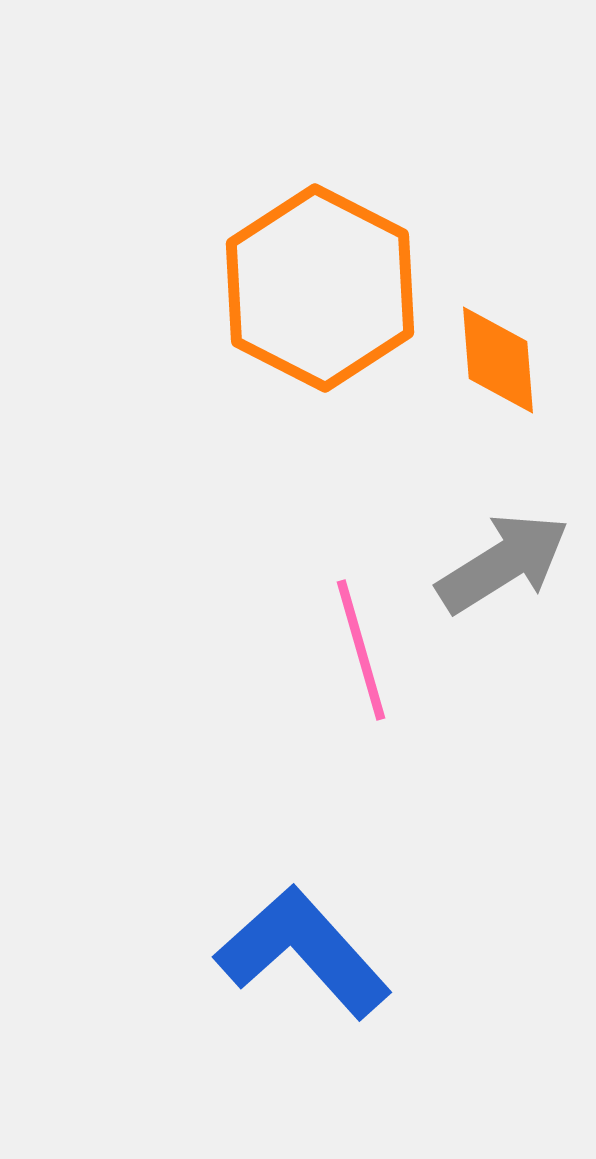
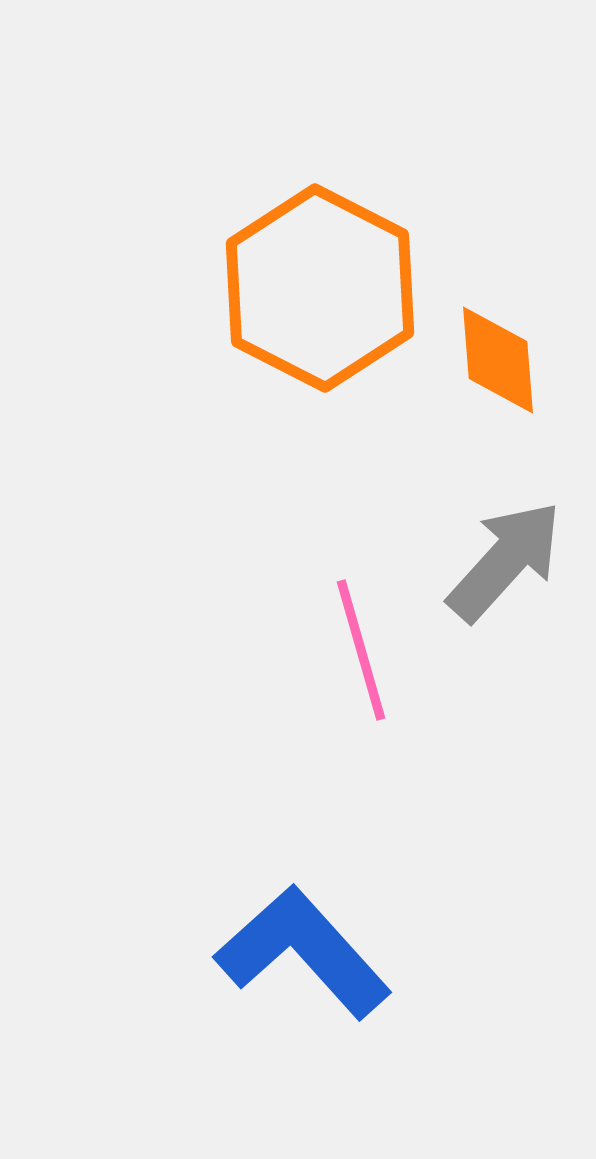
gray arrow: moved 2 px right, 2 px up; rotated 16 degrees counterclockwise
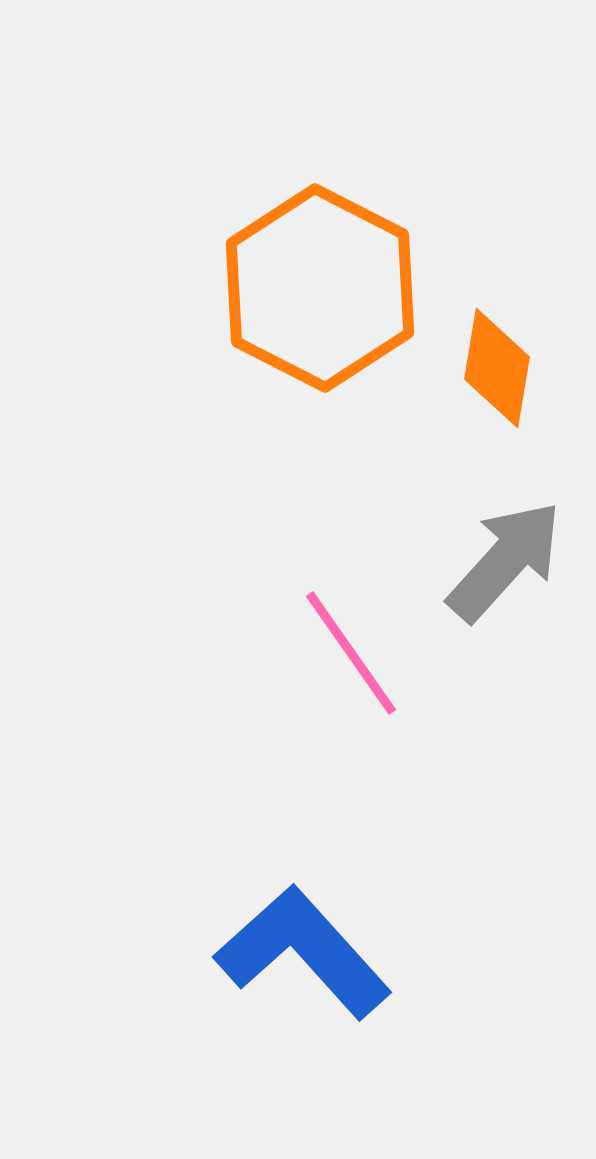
orange diamond: moved 1 px left, 8 px down; rotated 14 degrees clockwise
pink line: moved 10 px left, 3 px down; rotated 19 degrees counterclockwise
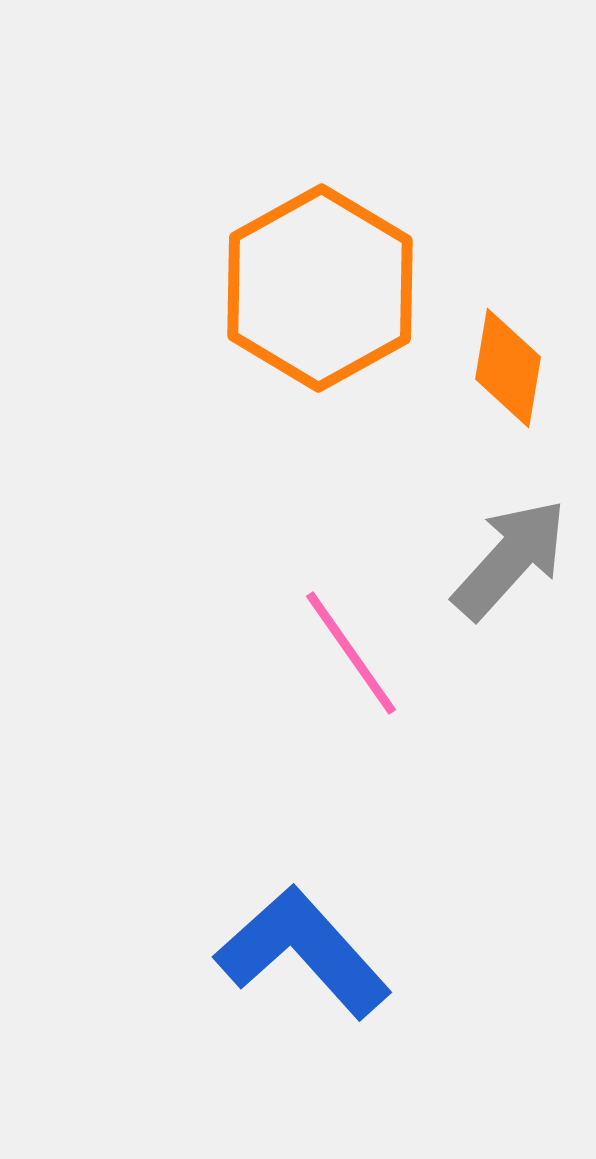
orange hexagon: rotated 4 degrees clockwise
orange diamond: moved 11 px right
gray arrow: moved 5 px right, 2 px up
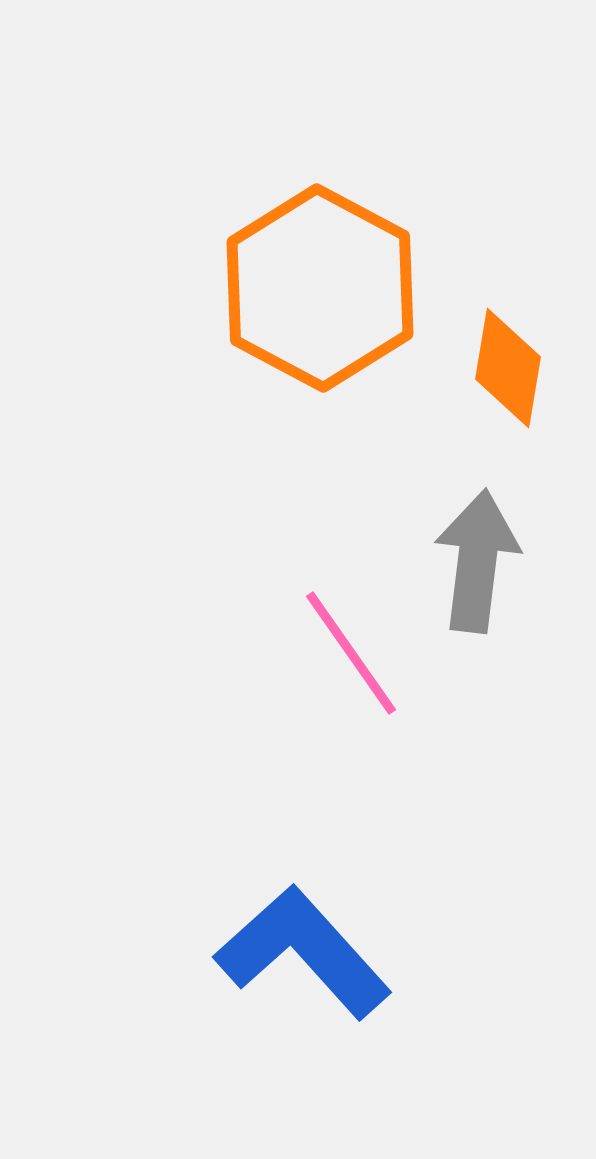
orange hexagon: rotated 3 degrees counterclockwise
gray arrow: moved 33 px left, 2 px down; rotated 35 degrees counterclockwise
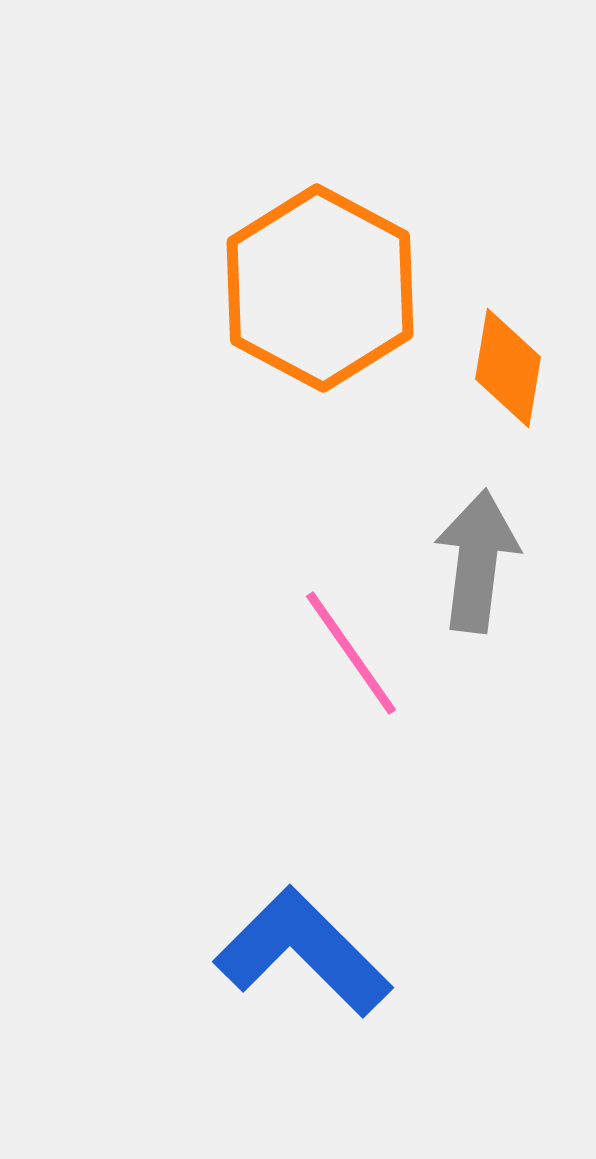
blue L-shape: rotated 3 degrees counterclockwise
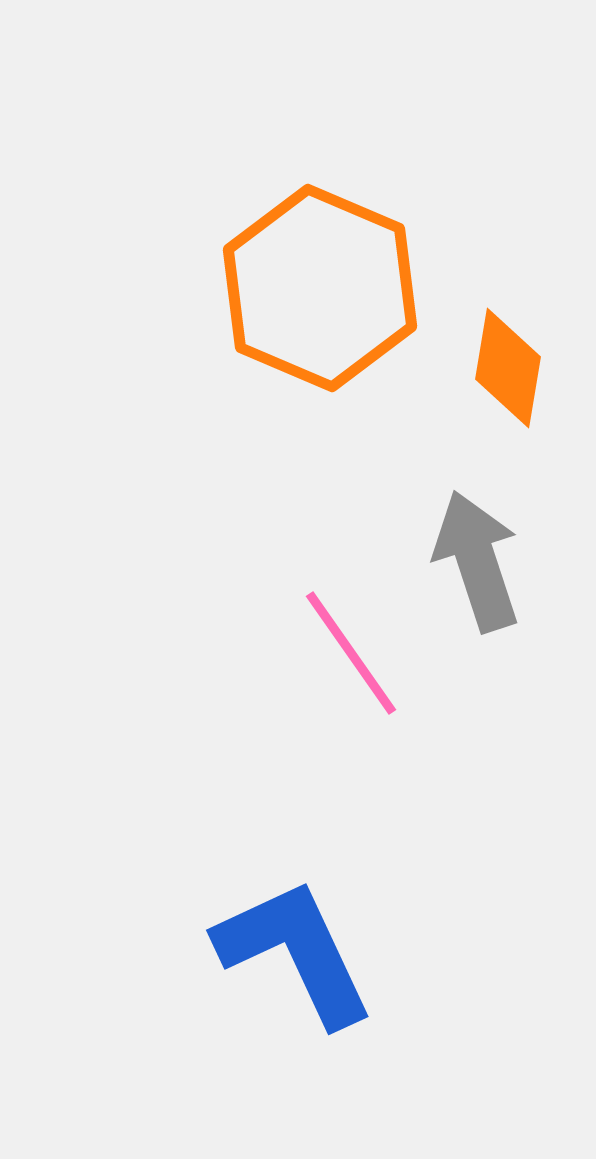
orange hexagon: rotated 5 degrees counterclockwise
gray arrow: rotated 25 degrees counterclockwise
blue L-shape: moved 8 px left; rotated 20 degrees clockwise
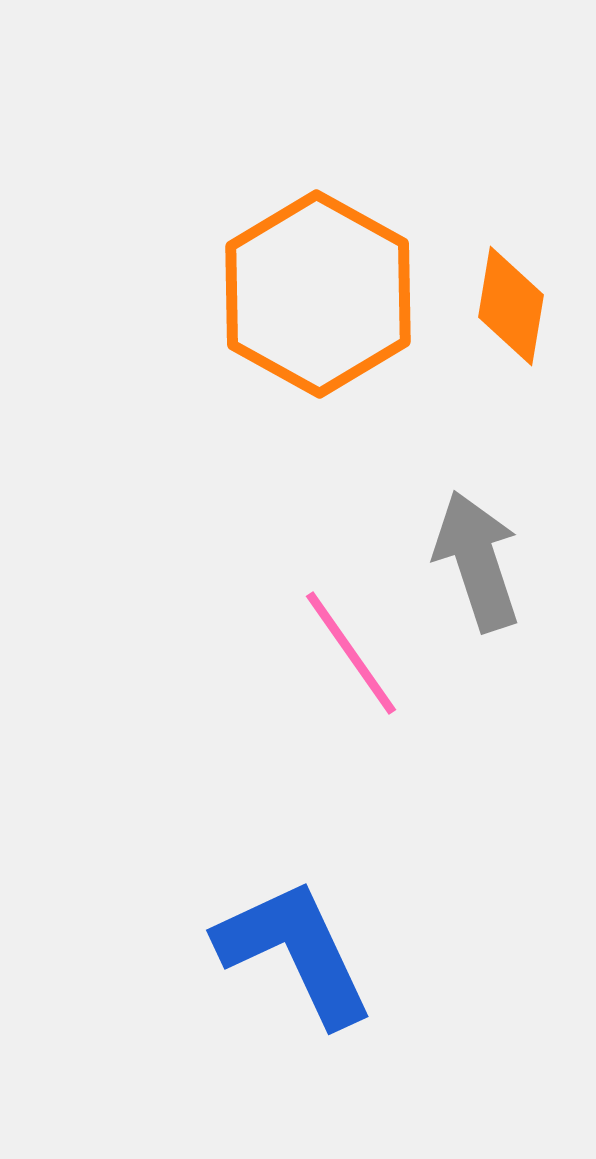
orange hexagon: moved 2 px left, 6 px down; rotated 6 degrees clockwise
orange diamond: moved 3 px right, 62 px up
